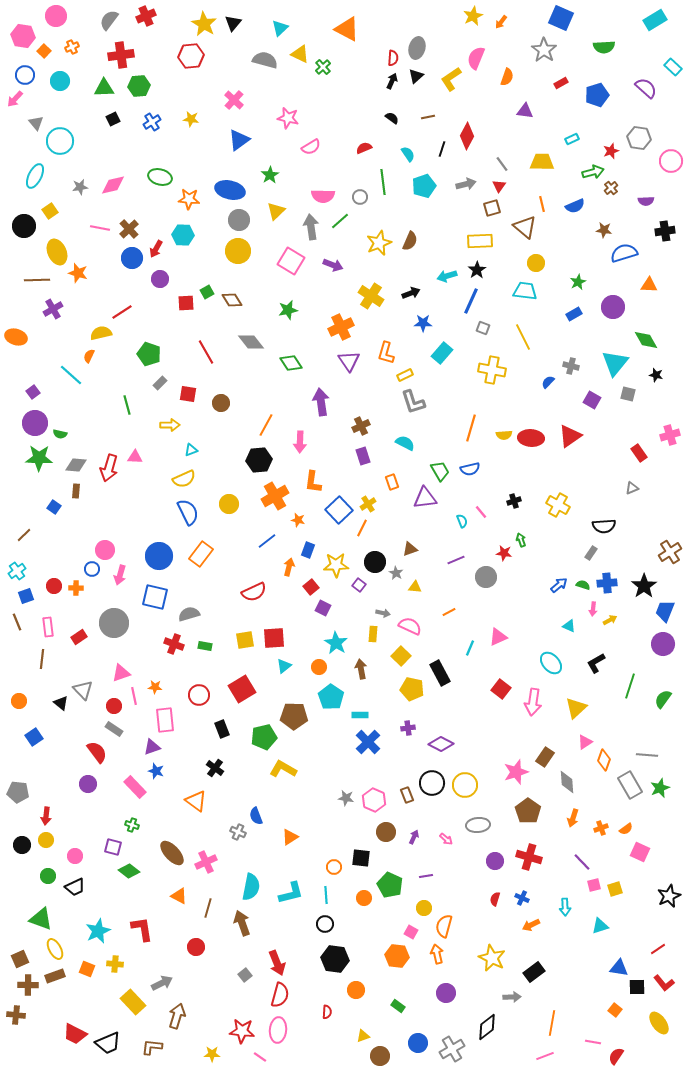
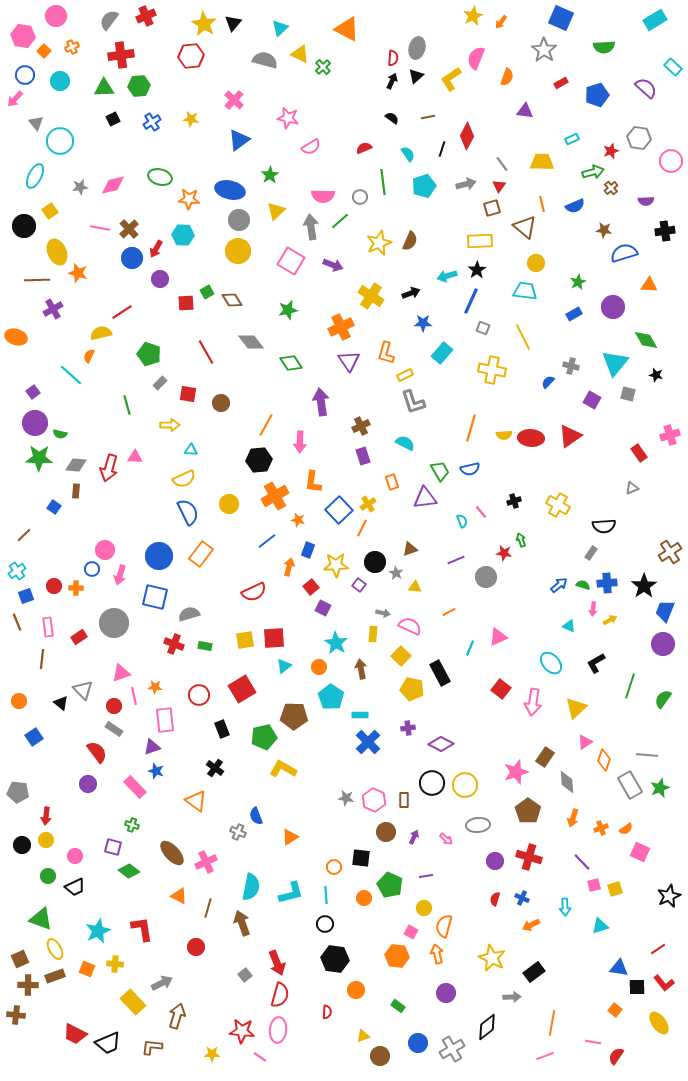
cyan triangle at (191, 450): rotated 24 degrees clockwise
brown rectangle at (407, 795): moved 3 px left, 5 px down; rotated 21 degrees clockwise
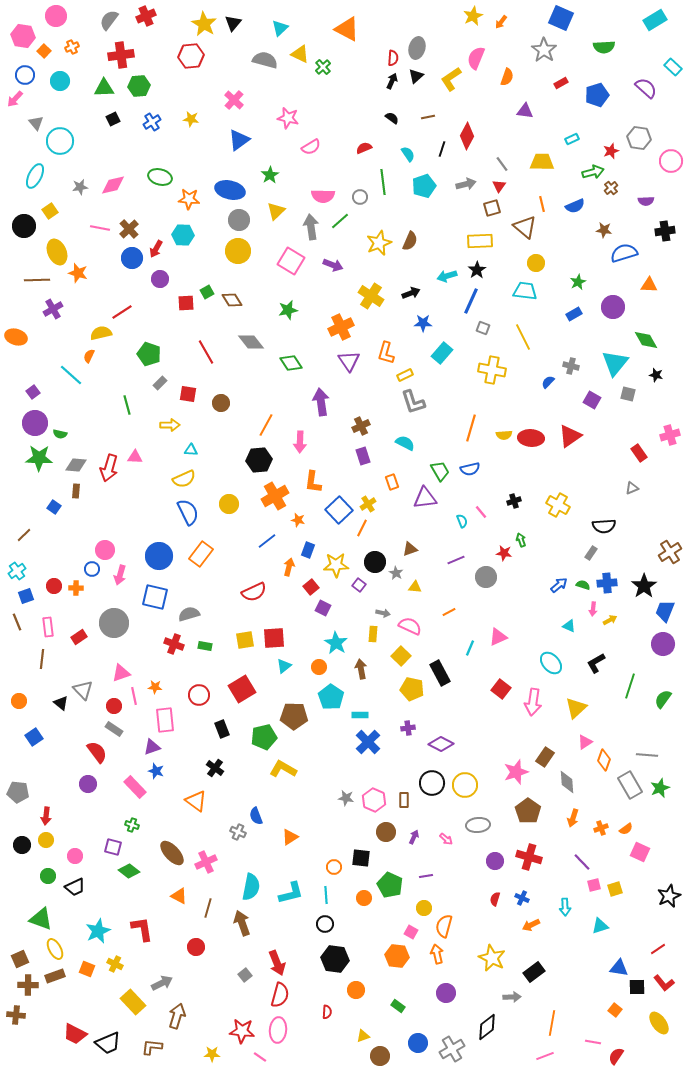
yellow cross at (115, 964): rotated 21 degrees clockwise
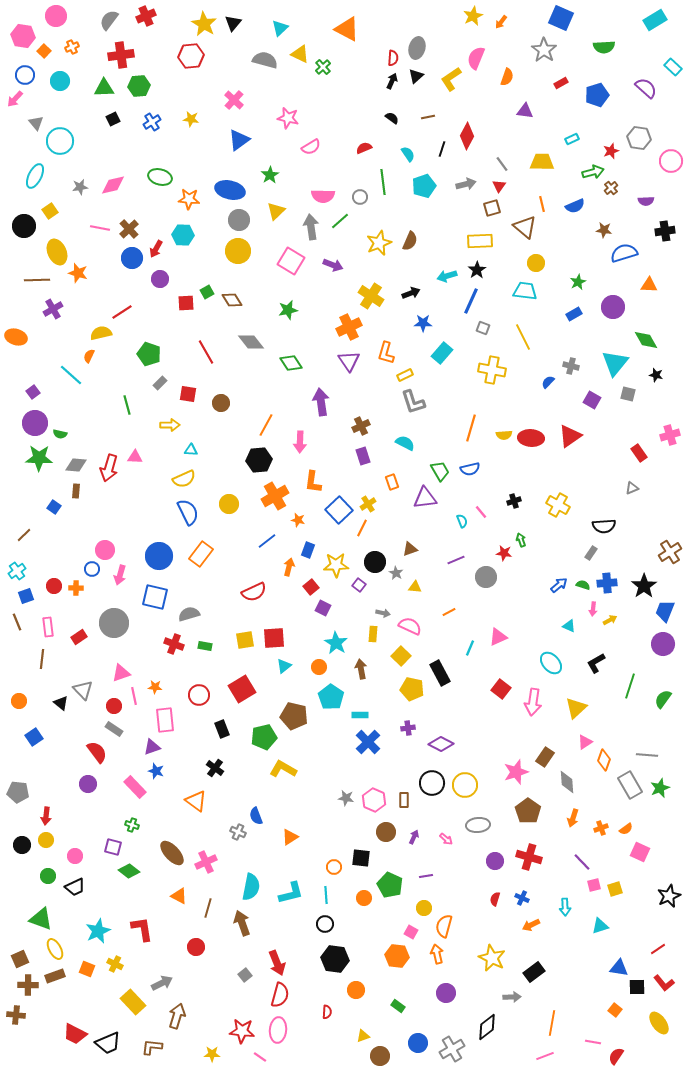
orange cross at (341, 327): moved 8 px right
brown pentagon at (294, 716): rotated 12 degrees clockwise
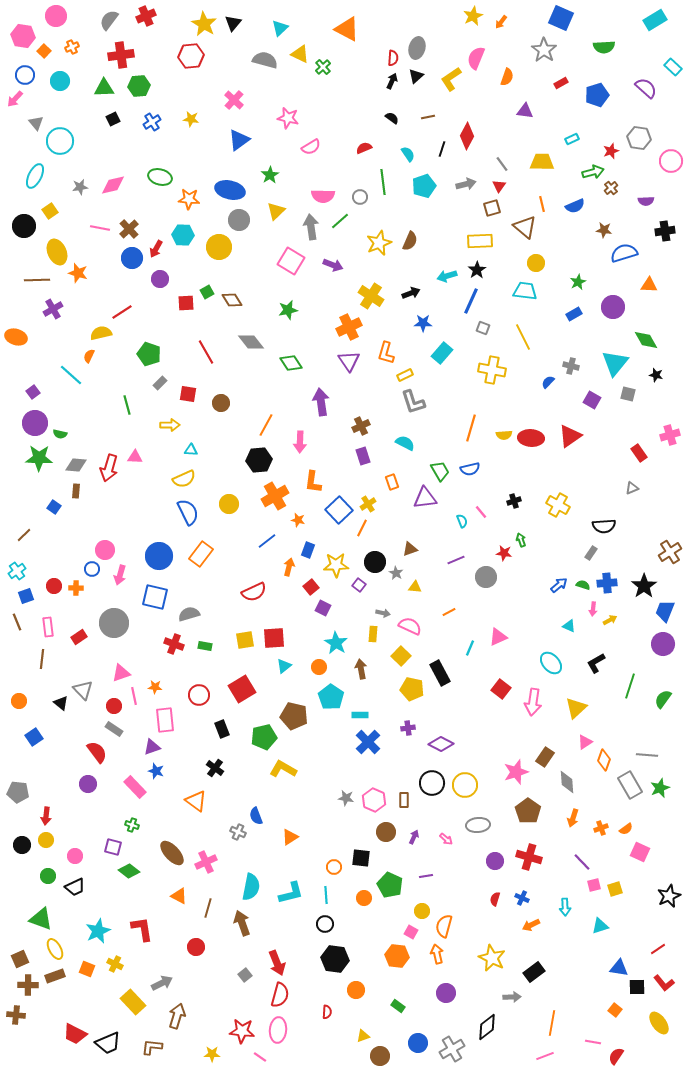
yellow circle at (238, 251): moved 19 px left, 4 px up
yellow circle at (424, 908): moved 2 px left, 3 px down
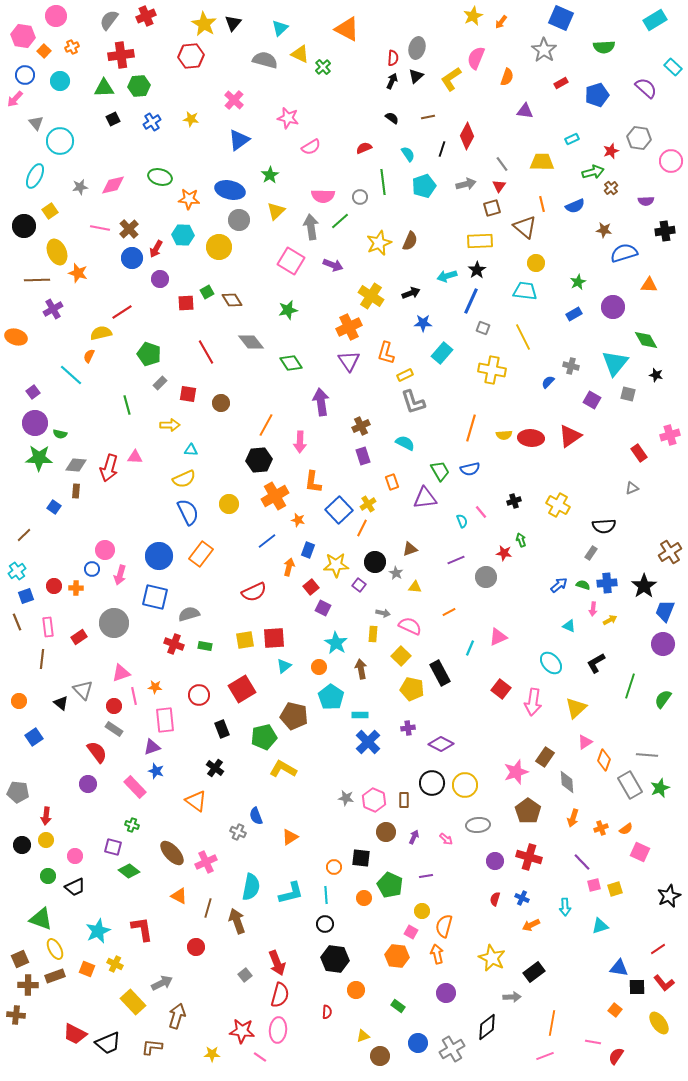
brown arrow at (242, 923): moved 5 px left, 2 px up
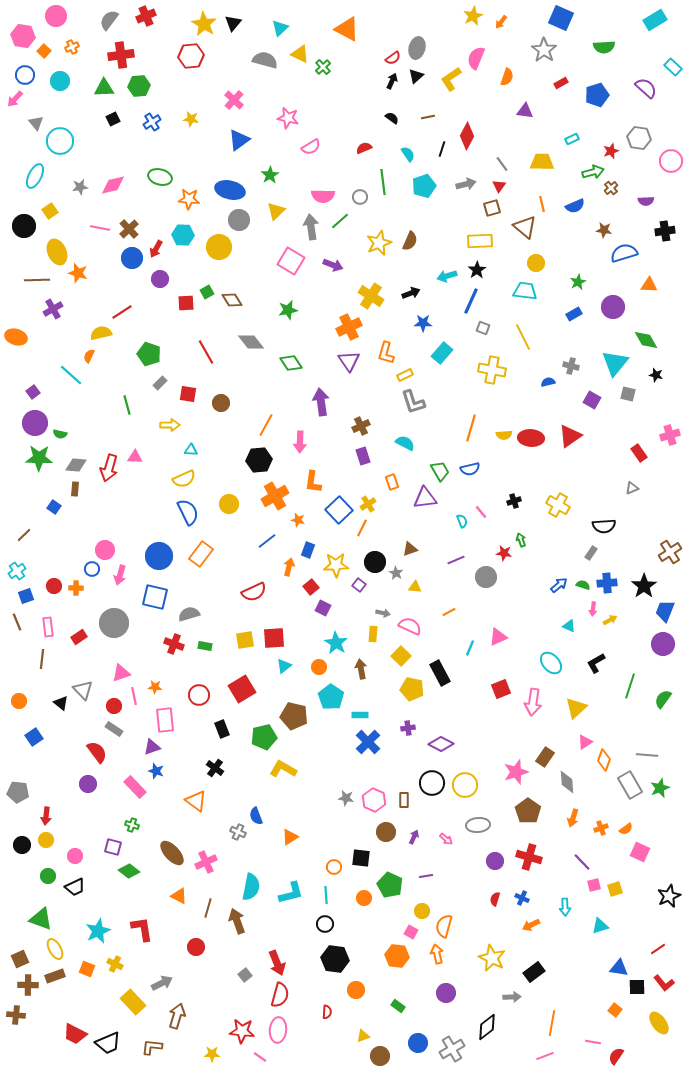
red semicircle at (393, 58): rotated 49 degrees clockwise
blue semicircle at (548, 382): rotated 32 degrees clockwise
brown rectangle at (76, 491): moved 1 px left, 2 px up
red square at (501, 689): rotated 30 degrees clockwise
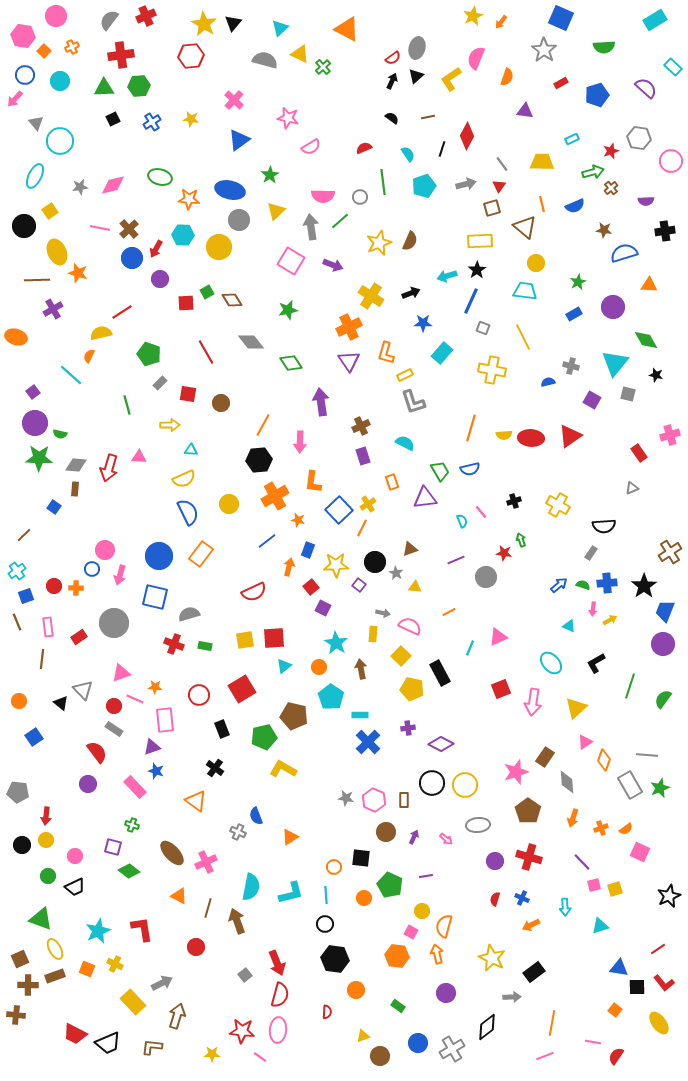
orange line at (266, 425): moved 3 px left
pink triangle at (135, 457): moved 4 px right
pink line at (134, 696): moved 1 px right, 3 px down; rotated 54 degrees counterclockwise
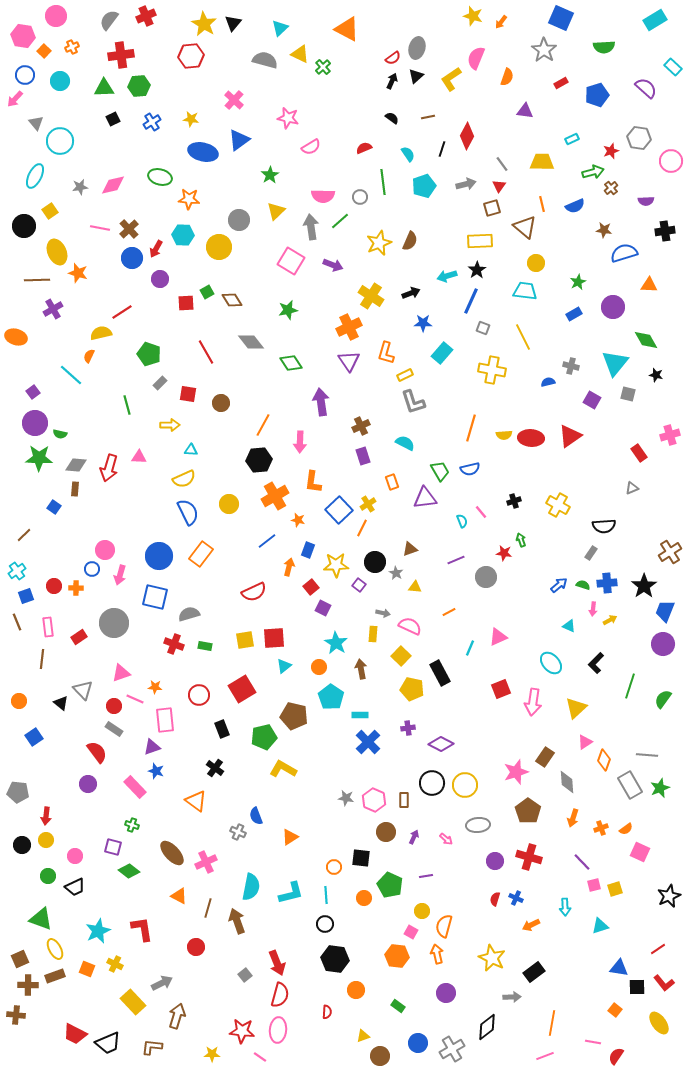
yellow star at (473, 16): rotated 30 degrees counterclockwise
blue ellipse at (230, 190): moved 27 px left, 38 px up
black L-shape at (596, 663): rotated 15 degrees counterclockwise
blue cross at (522, 898): moved 6 px left
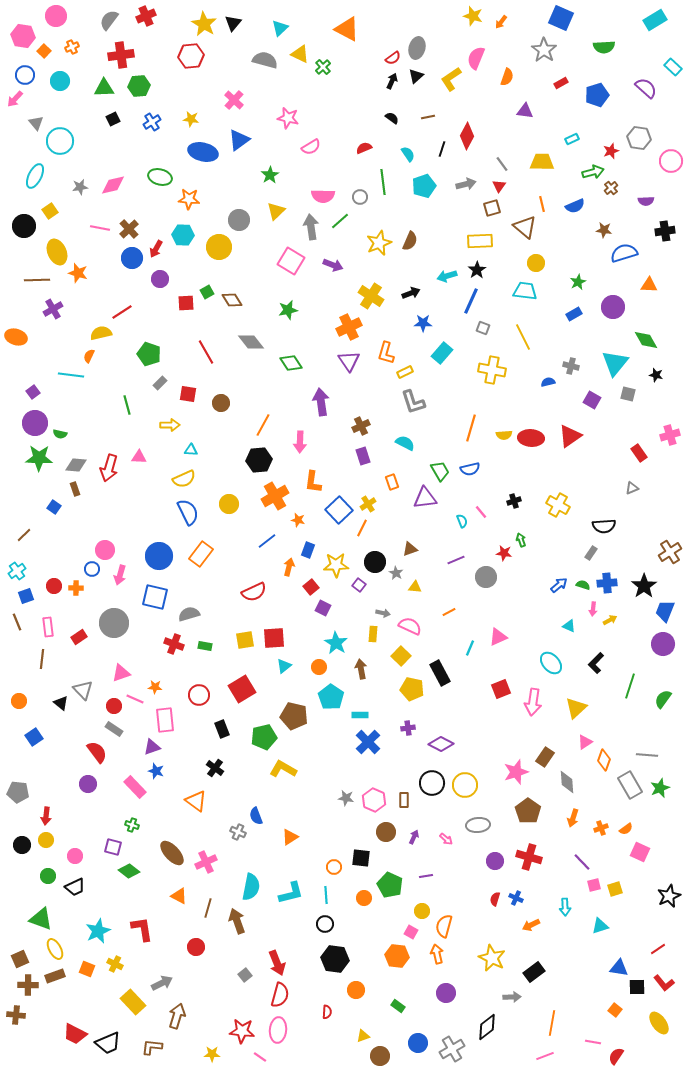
cyan line at (71, 375): rotated 35 degrees counterclockwise
yellow rectangle at (405, 375): moved 3 px up
brown rectangle at (75, 489): rotated 24 degrees counterclockwise
